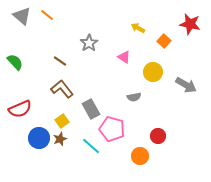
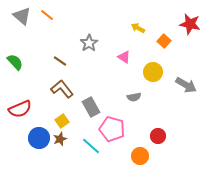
gray rectangle: moved 2 px up
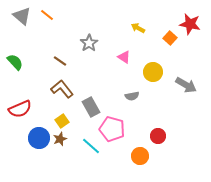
orange square: moved 6 px right, 3 px up
gray semicircle: moved 2 px left, 1 px up
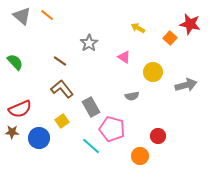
gray arrow: rotated 45 degrees counterclockwise
brown star: moved 48 px left, 7 px up; rotated 24 degrees clockwise
